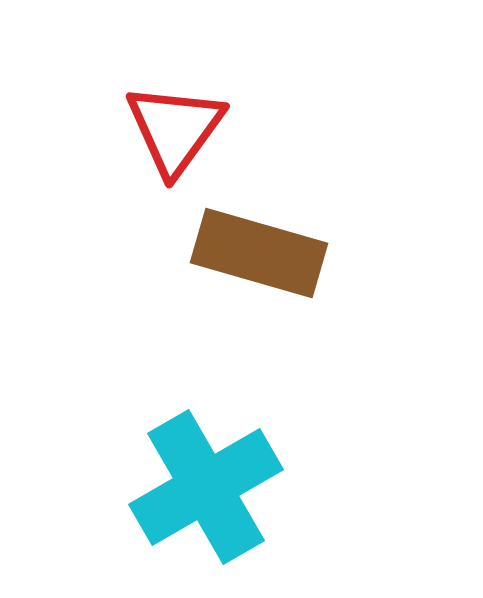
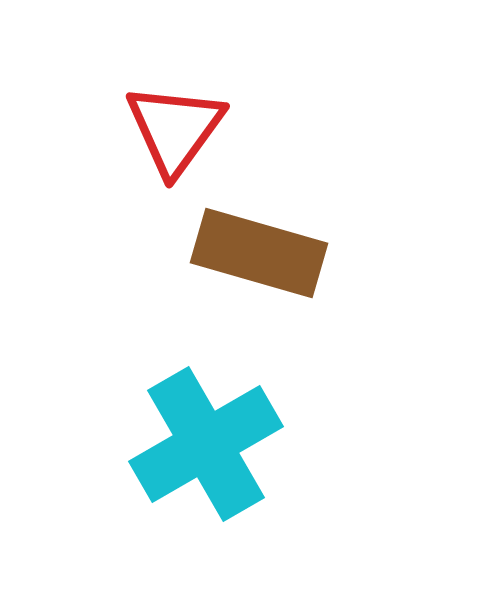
cyan cross: moved 43 px up
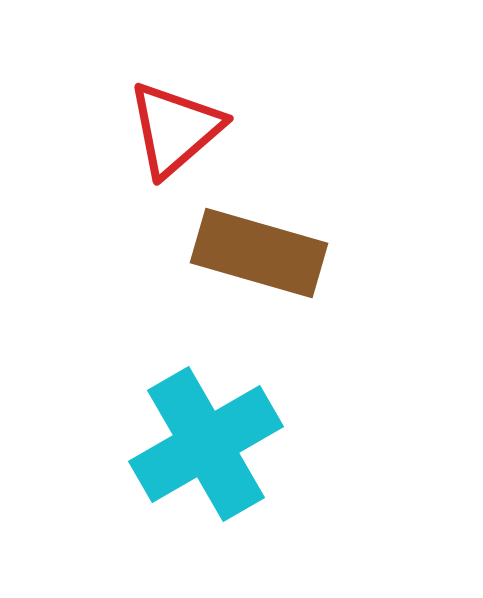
red triangle: rotated 13 degrees clockwise
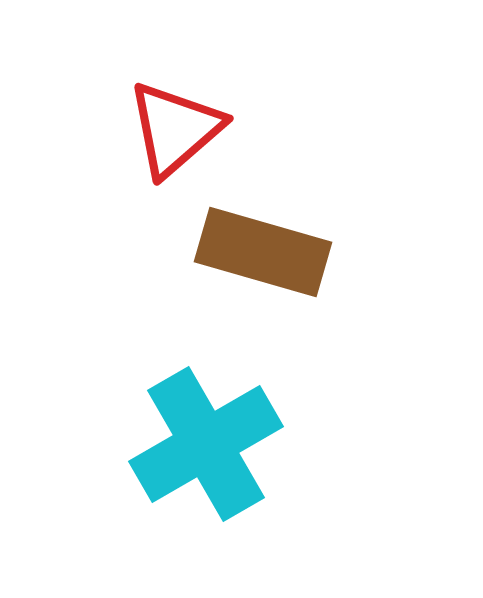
brown rectangle: moved 4 px right, 1 px up
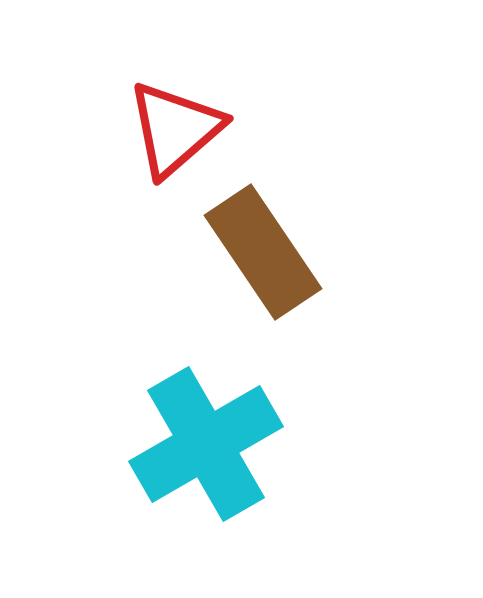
brown rectangle: rotated 40 degrees clockwise
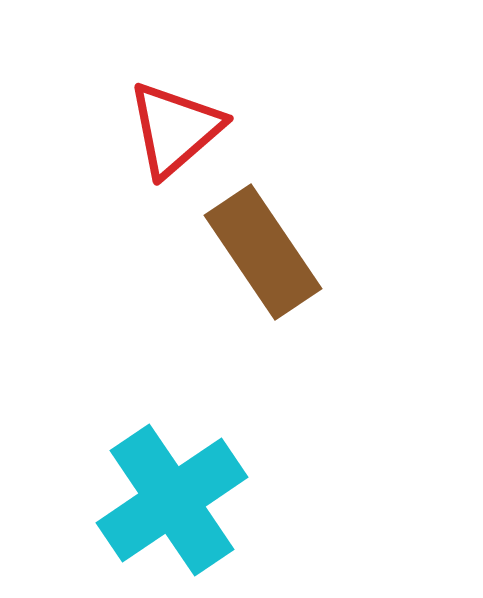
cyan cross: moved 34 px left, 56 px down; rotated 4 degrees counterclockwise
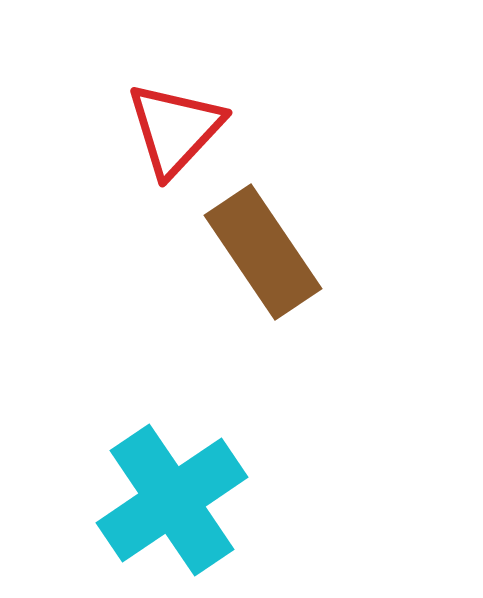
red triangle: rotated 6 degrees counterclockwise
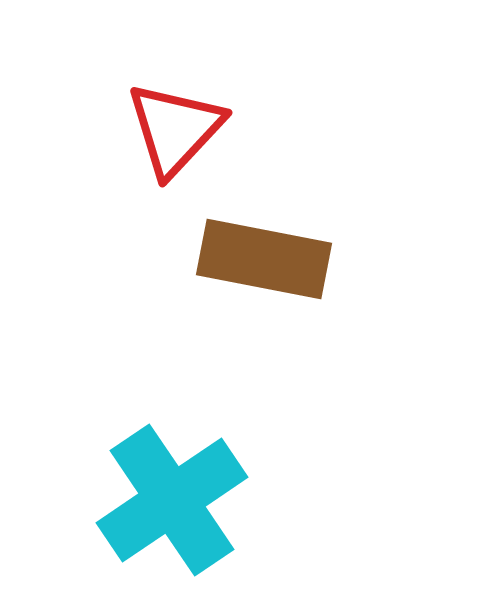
brown rectangle: moved 1 px right, 7 px down; rotated 45 degrees counterclockwise
